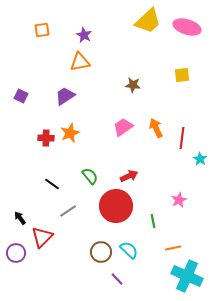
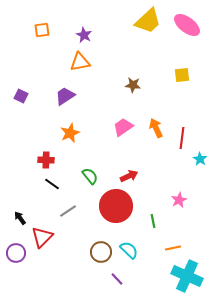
pink ellipse: moved 2 px up; rotated 20 degrees clockwise
red cross: moved 22 px down
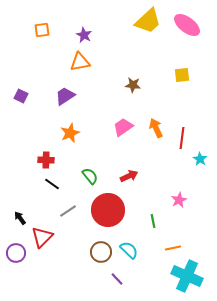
red circle: moved 8 px left, 4 px down
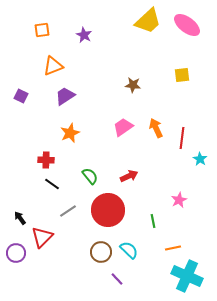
orange triangle: moved 27 px left, 4 px down; rotated 10 degrees counterclockwise
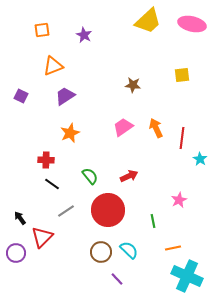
pink ellipse: moved 5 px right, 1 px up; rotated 24 degrees counterclockwise
gray line: moved 2 px left
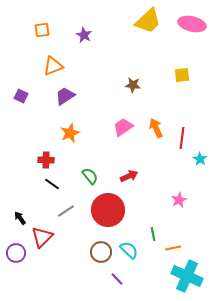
green line: moved 13 px down
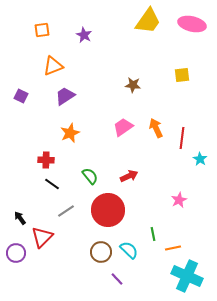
yellow trapezoid: rotated 12 degrees counterclockwise
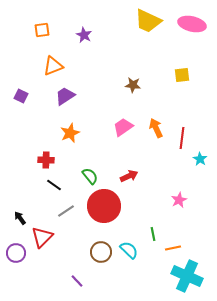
yellow trapezoid: rotated 80 degrees clockwise
black line: moved 2 px right, 1 px down
red circle: moved 4 px left, 4 px up
purple line: moved 40 px left, 2 px down
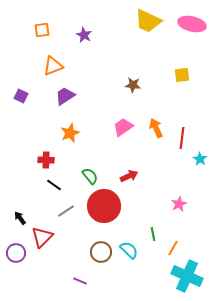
pink star: moved 4 px down
orange line: rotated 49 degrees counterclockwise
purple line: moved 3 px right; rotated 24 degrees counterclockwise
